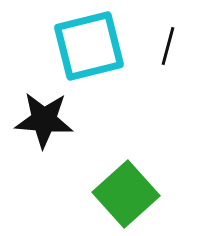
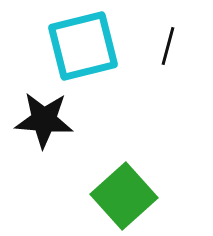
cyan square: moved 6 px left
green square: moved 2 px left, 2 px down
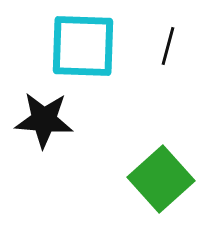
cyan square: rotated 16 degrees clockwise
green square: moved 37 px right, 17 px up
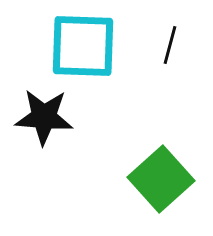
black line: moved 2 px right, 1 px up
black star: moved 3 px up
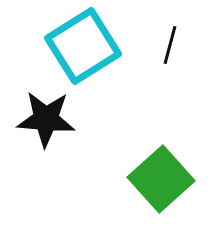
cyan square: rotated 34 degrees counterclockwise
black star: moved 2 px right, 2 px down
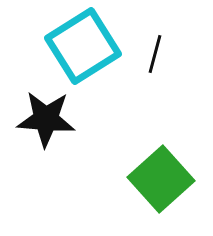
black line: moved 15 px left, 9 px down
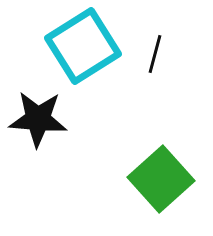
black star: moved 8 px left
